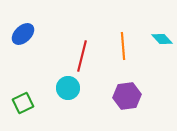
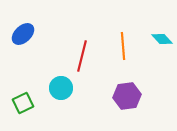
cyan circle: moved 7 px left
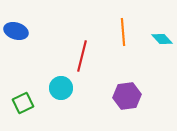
blue ellipse: moved 7 px left, 3 px up; rotated 60 degrees clockwise
orange line: moved 14 px up
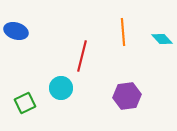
green square: moved 2 px right
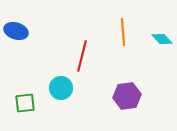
green square: rotated 20 degrees clockwise
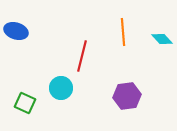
green square: rotated 30 degrees clockwise
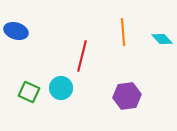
green square: moved 4 px right, 11 px up
